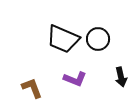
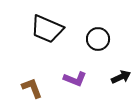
black trapezoid: moved 16 px left, 10 px up
black arrow: rotated 102 degrees counterclockwise
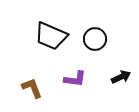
black trapezoid: moved 4 px right, 7 px down
black circle: moved 3 px left
purple L-shape: rotated 15 degrees counterclockwise
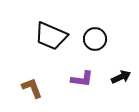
purple L-shape: moved 7 px right
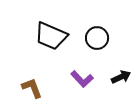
black circle: moved 2 px right, 1 px up
purple L-shape: rotated 40 degrees clockwise
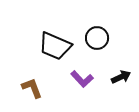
black trapezoid: moved 4 px right, 10 px down
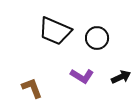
black trapezoid: moved 15 px up
purple L-shape: moved 3 px up; rotated 15 degrees counterclockwise
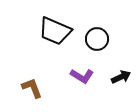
black circle: moved 1 px down
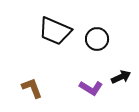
purple L-shape: moved 9 px right, 12 px down
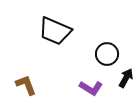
black circle: moved 10 px right, 15 px down
black arrow: moved 5 px right, 1 px down; rotated 36 degrees counterclockwise
brown L-shape: moved 6 px left, 3 px up
